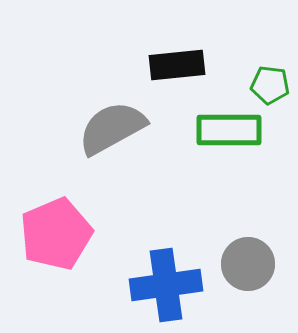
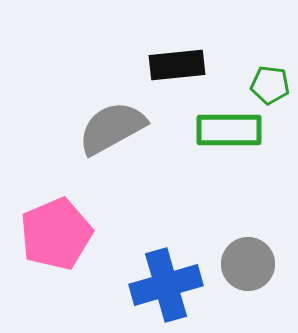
blue cross: rotated 8 degrees counterclockwise
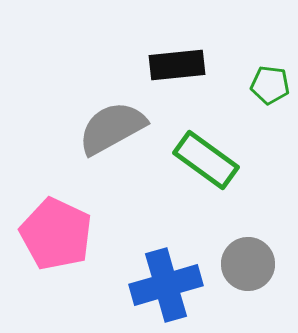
green rectangle: moved 23 px left, 30 px down; rotated 36 degrees clockwise
pink pentagon: rotated 24 degrees counterclockwise
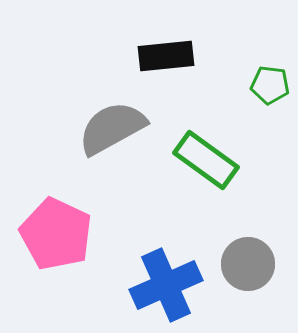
black rectangle: moved 11 px left, 9 px up
blue cross: rotated 8 degrees counterclockwise
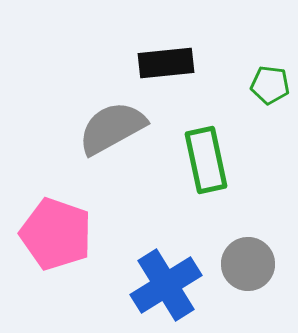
black rectangle: moved 7 px down
green rectangle: rotated 42 degrees clockwise
pink pentagon: rotated 6 degrees counterclockwise
blue cross: rotated 8 degrees counterclockwise
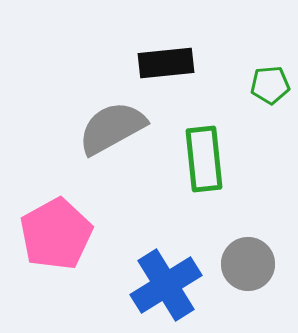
green pentagon: rotated 12 degrees counterclockwise
green rectangle: moved 2 px left, 1 px up; rotated 6 degrees clockwise
pink pentagon: rotated 24 degrees clockwise
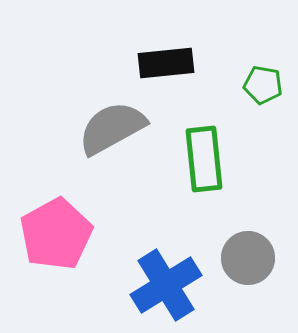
green pentagon: moved 7 px left; rotated 15 degrees clockwise
gray circle: moved 6 px up
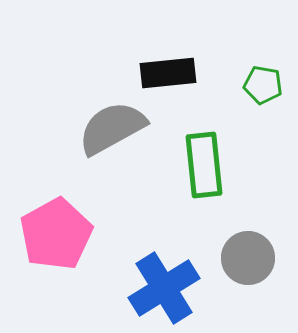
black rectangle: moved 2 px right, 10 px down
green rectangle: moved 6 px down
blue cross: moved 2 px left, 3 px down
